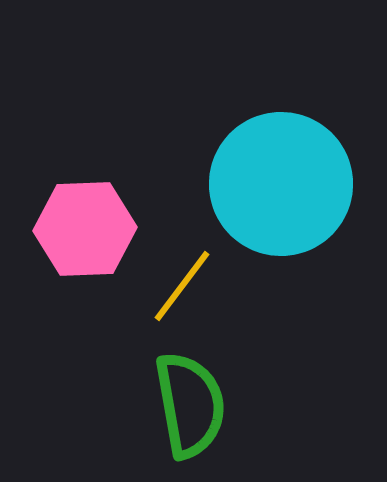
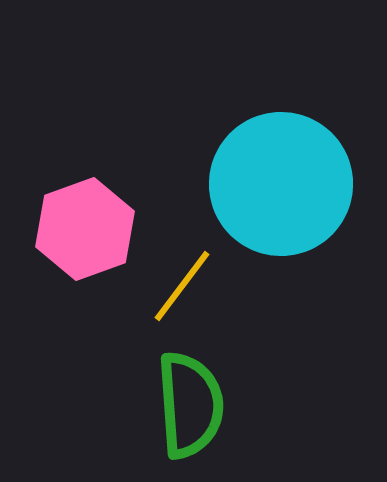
pink hexagon: rotated 18 degrees counterclockwise
green semicircle: rotated 6 degrees clockwise
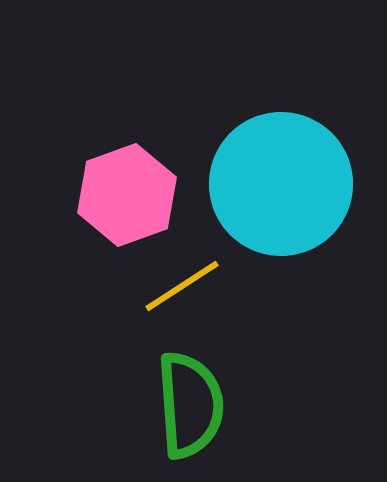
pink hexagon: moved 42 px right, 34 px up
yellow line: rotated 20 degrees clockwise
